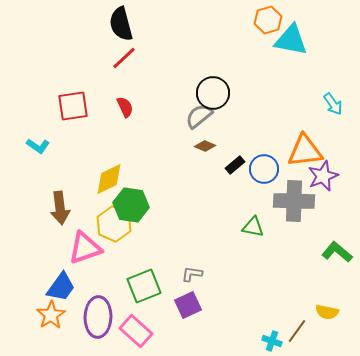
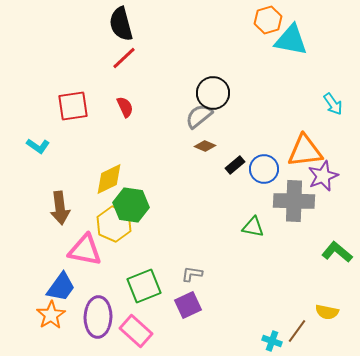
pink triangle: moved 2 px down; rotated 30 degrees clockwise
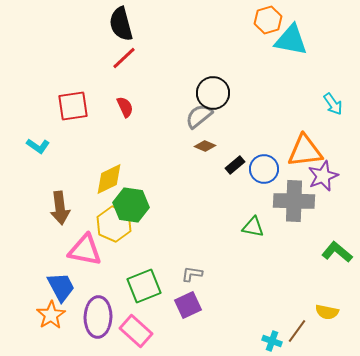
blue trapezoid: rotated 64 degrees counterclockwise
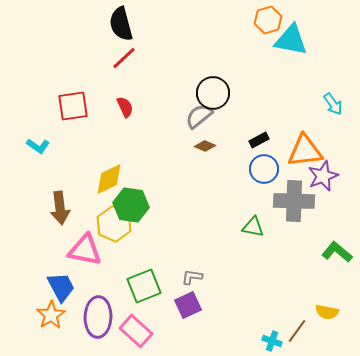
black rectangle: moved 24 px right, 25 px up; rotated 12 degrees clockwise
gray L-shape: moved 3 px down
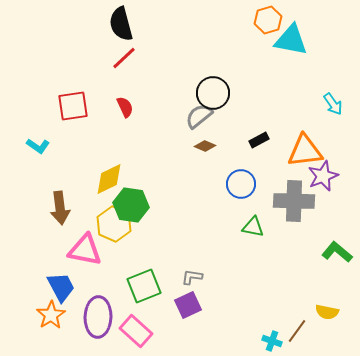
blue circle: moved 23 px left, 15 px down
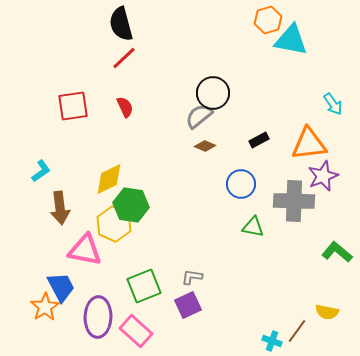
cyan L-shape: moved 3 px right, 25 px down; rotated 70 degrees counterclockwise
orange triangle: moved 4 px right, 7 px up
orange star: moved 6 px left, 8 px up
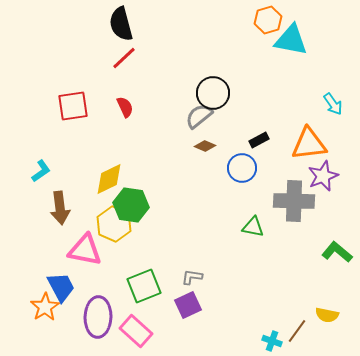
blue circle: moved 1 px right, 16 px up
yellow semicircle: moved 3 px down
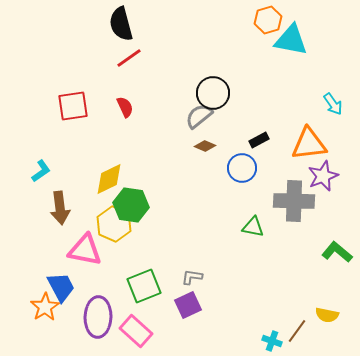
red line: moved 5 px right; rotated 8 degrees clockwise
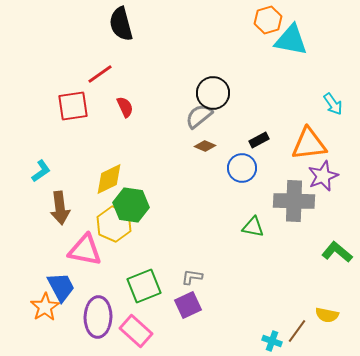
red line: moved 29 px left, 16 px down
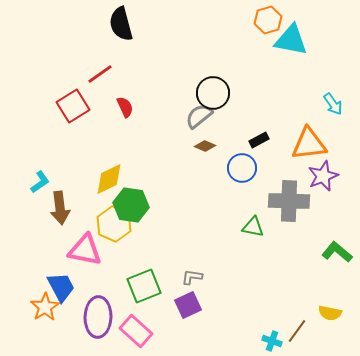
red square: rotated 24 degrees counterclockwise
cyan L-shape: moved 1 px left, 11 px down
gray cross: moved 5 px left
yellow semicircle: moved 3 px right, 2 px up
